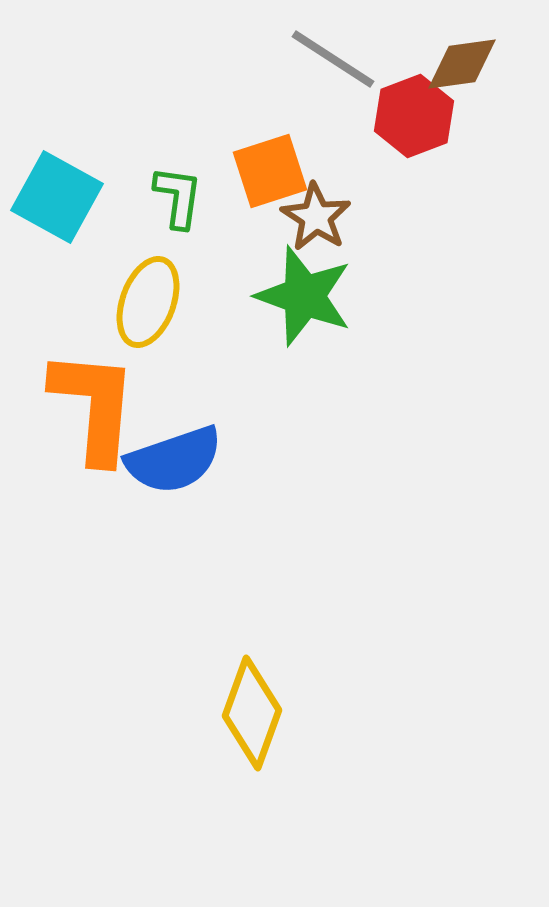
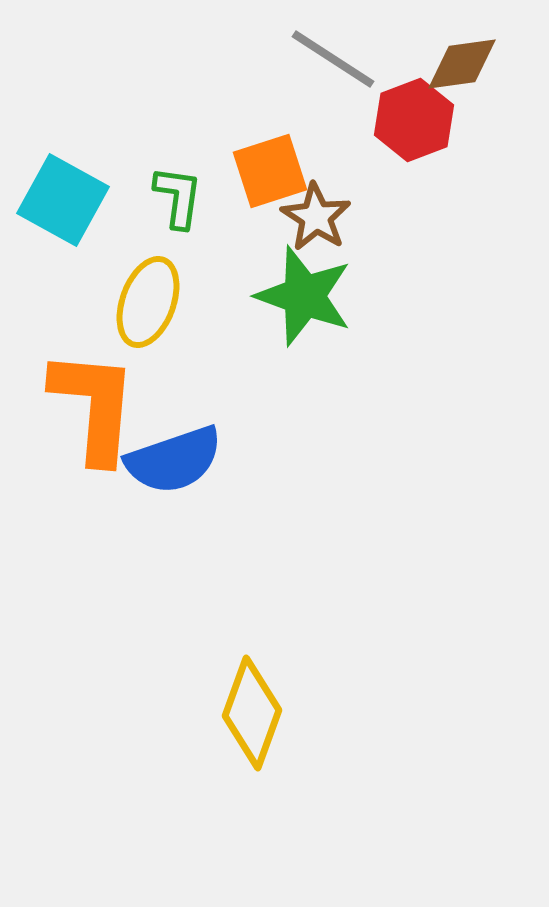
red hexagon: moved 4 px down
cyan square: moved 6 px right, 3 px down
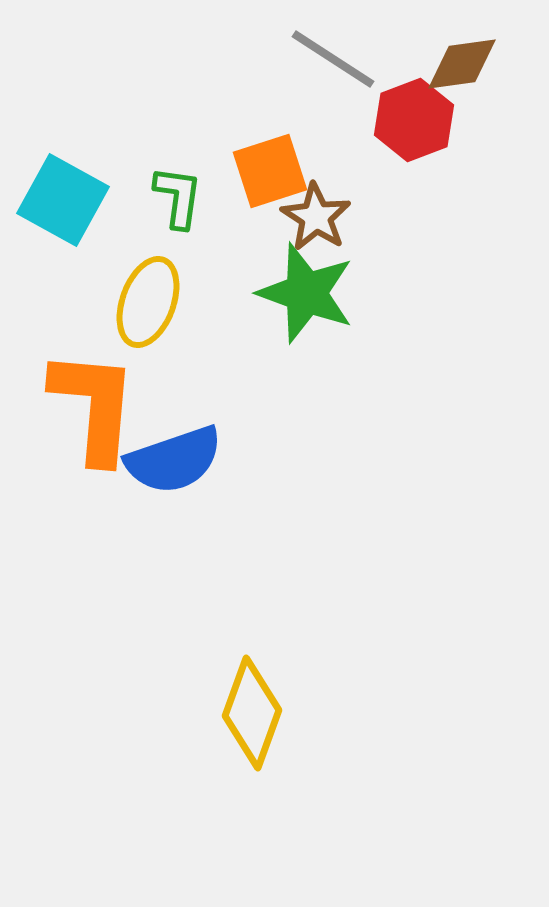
green star: moved 2 px right, 3 px up
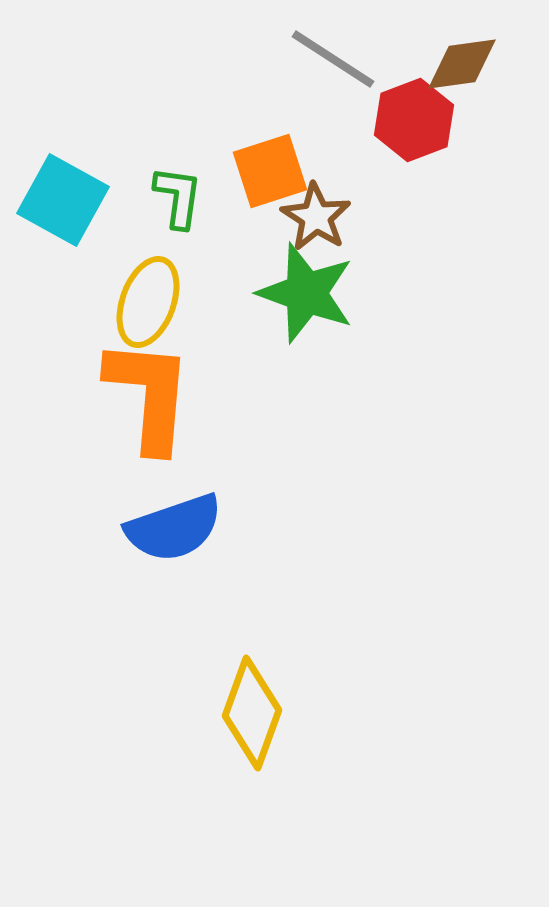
orange L-shape: moved 55 px right, 11 px up
blue semicircle: moved 68 px down
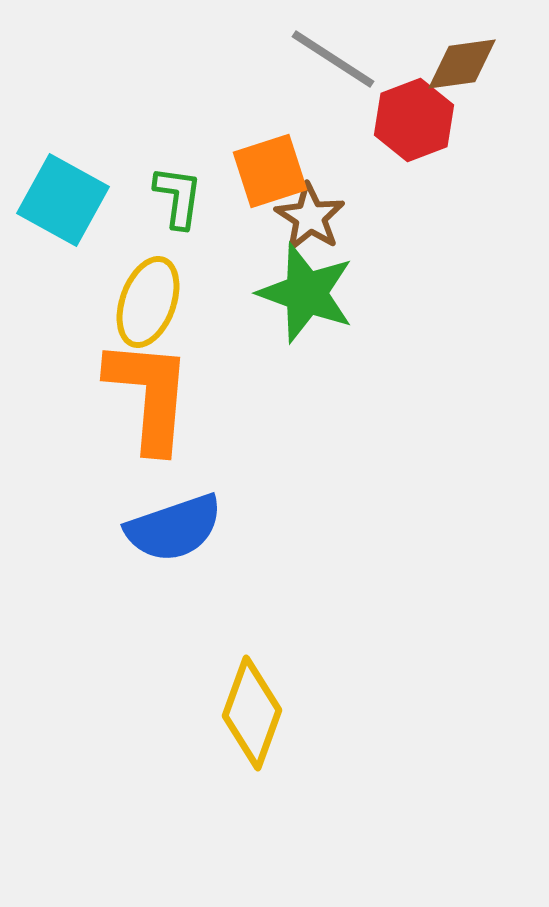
brown star: moved 6 px left
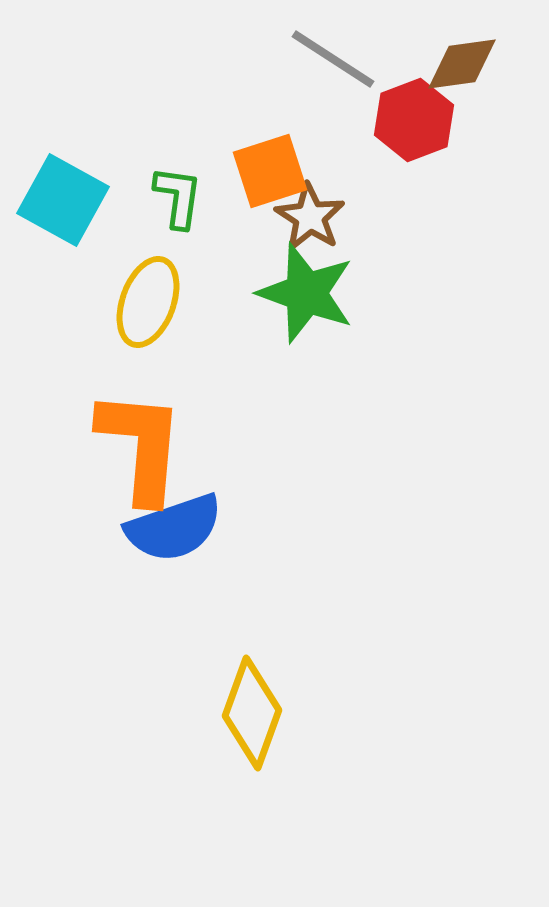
orange L-shape: moved 8 px left, 51 px down
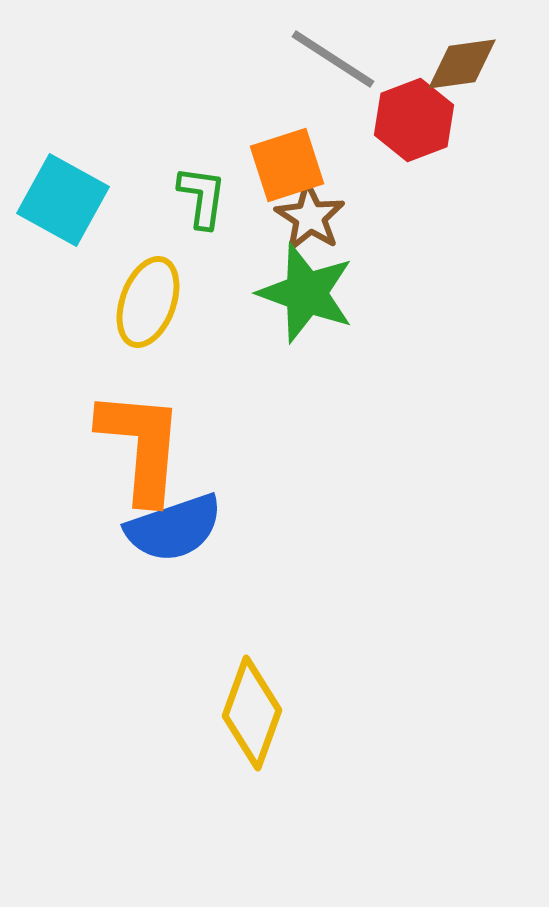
orange square: moved 17 px right, 6 px up
green L-shape: moved 24 px right
